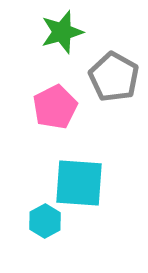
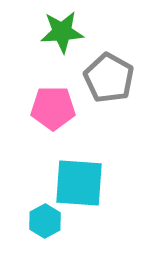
green star: rotated 12 degrees clockwise
gray pentagon: moved 5 px left, 1 px down
pink pentagon: moved 2 px left, 1 px down; rotated 27 degrees clockwise
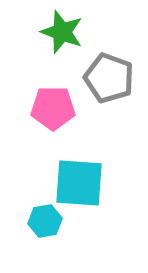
green star: rotated 24 degrees clockwise
gray pentagon: rotated 9 degrees counterclockwise
cyan hexagon: rotated 20 degrees clockwise
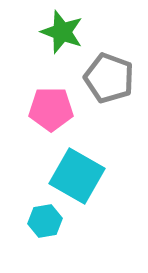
pink pentagon: moved 2 px left, 1 px down
cyan square: moved 2 px left, 7 px up; rotated 26 degrees clockwise
